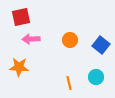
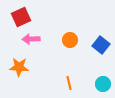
red square: rotated 12 degrees counterclockwise
cyan circle: moved 7 px right, 7 px down
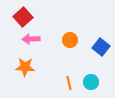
red square: moved 2 px right; rotated 18 degrees counterclockwise
blue square: moved 2 px down
orange star: moved 6 px right
cyan circle: moved 12 px left, 2 px up
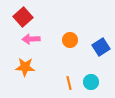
blue square: rotated 18 degrees clockwise
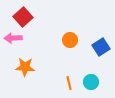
pink arrow: moved 18 px left, 1 px up
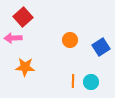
orange line: moved 4 px right, 2 px up; rotated 16 degrees clockwise
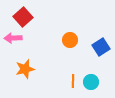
orange star: moved 2 px down; rotated 18 degrees counterclockwise
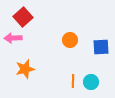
blue square: rotated 30 degrees clockwise
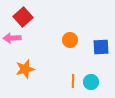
pink arrow: moved 1 px left
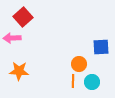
orange circle: moved 9 px right, 24 px down
orange star: moved 6 px left, 2 px down; rotated 18 degrees clockwise
cyan circle: moved 1 px right
